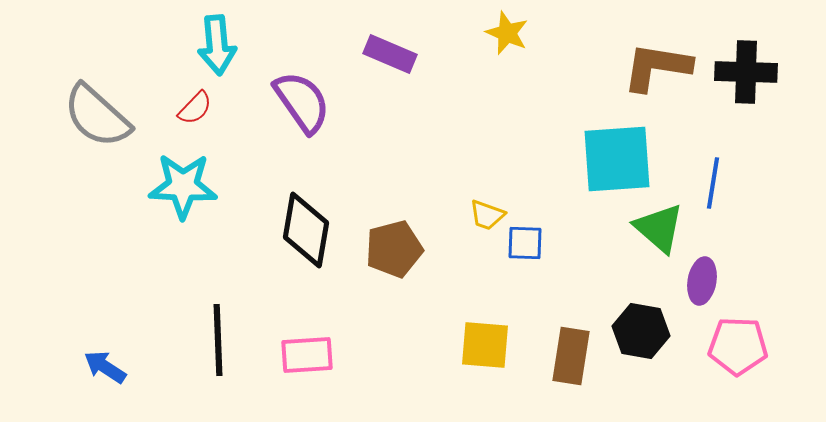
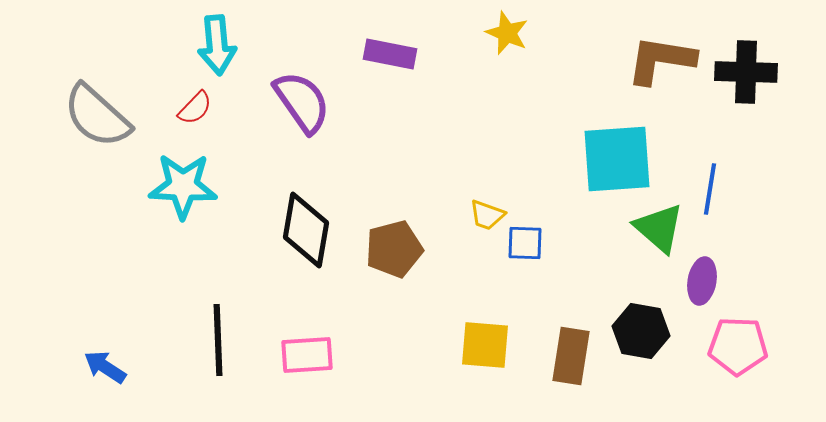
purple rectangle: rotated 12 degrees counterclockwise
brown L-shape: moved 4 px right, 7 px up
blue line: moved 3 px left, 6 px down
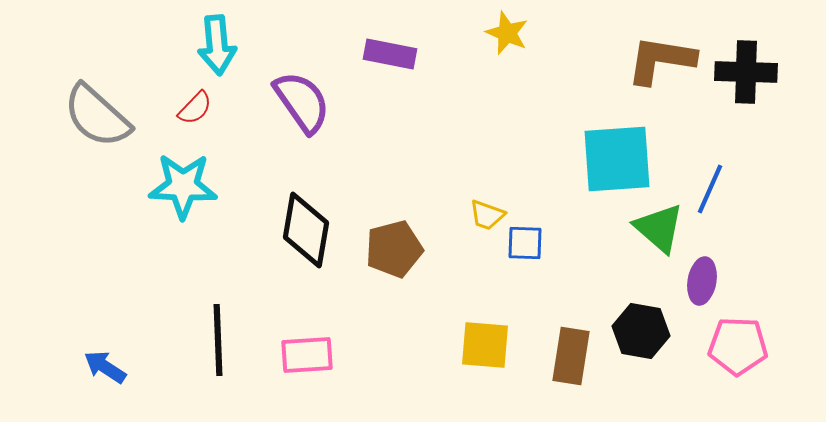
blue line: rotated 15 degrees clockwise
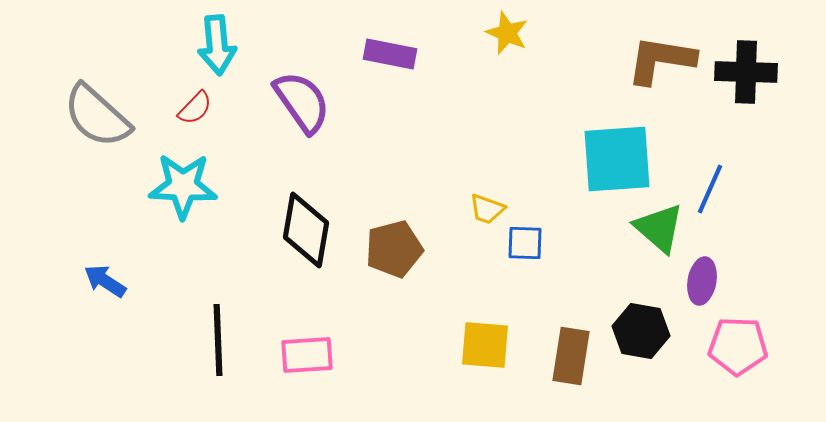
yellow trapezoid: moved 6 px up
blue arrow: moved 86 px up
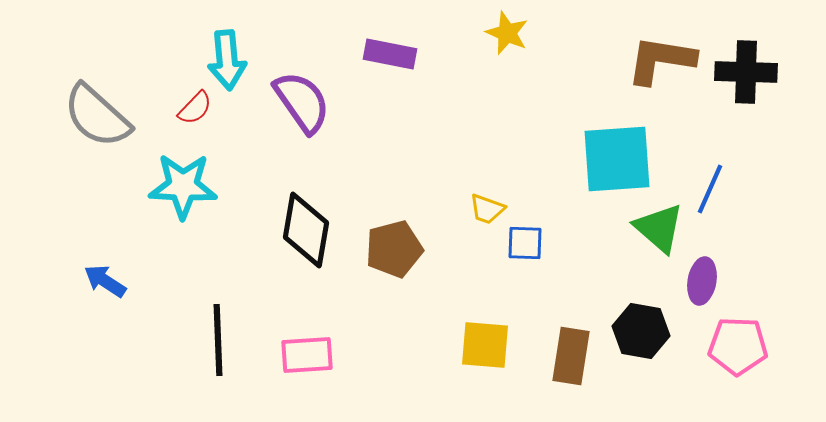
cyan arrow: moved 10 px right, 15 px down
